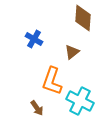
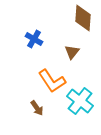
brown triangle: rotated 14 degrees counterclockwise
orange L-shape: rotated 52 degrees counterclockwise
cyan cross: rotated 12 degrees clockwise
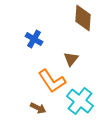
brown triangle: moved 1 px left, 7 px down
brown arrow: moved 1 px right; rotated 28 degrees counterclockwise
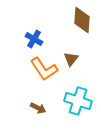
brown diamond: moved 1 px left, 2 px down
orange L-shape: moved 8 px left, 12 px up
cyan cross: moved 2 px left; rotated 20 degrees counterclockwise
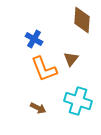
orange L-shape: rotated 12 degrees clockwise
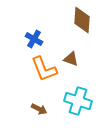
brown triangle: rotated 49 degrees counterclockwise
brown arrow: moved 1 px right, 1 px down
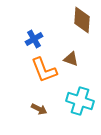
blue cross: rotated 30 degrees clockwise
orange L-shape: moved 1 px down
cyan cross: moved 2 px right
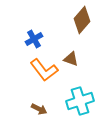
brown diamond: rotated 36 degrees clockwise
orange L-shape: rotated 16 degrees counterclockwise
cyan cross: rotated 36 degrees counterclockwise
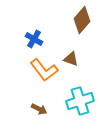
blue cross: rotated 30 degrees counterclockwise
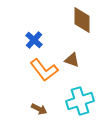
brown diamond: rotated 40 degrees counterclockwise
blue cross: moved 1 px down; rotated 12 degrees clockwise
brown triangle: moved 1 px right, 1 px down
